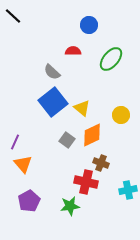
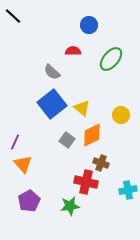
blue square: moved 1 px left, 2 px down
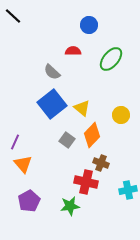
orange diamond: rotated 20 degrees counterclockwise
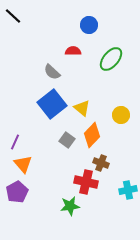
purple pentagon: moved 12 px left, 9 px up
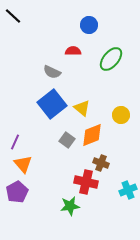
gray semicircle: rotated 18 degrees counterclockwise
orange diamond: rotated 25 degrees clockwise
cyan cross: rotated 12 degrees counterclockwise
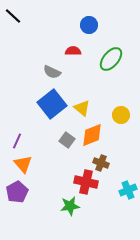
purple line: moved 2 px right, 1 px up
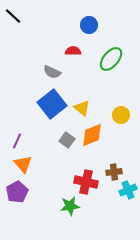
brown cross: moved 13 px right, 9 px down; rotated 28 degrees counterclockwise
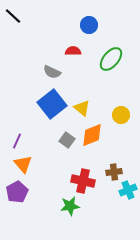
red cross: moved 3 px left, 1 px up
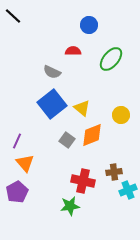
orange triangle: moved 2 px right, 1 px up
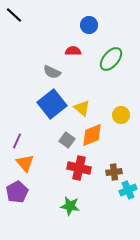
black line: moved 1 px right, 1 px up
red cross: moved 4 px left, 13 px up
green star: rotated 18 degrees clockwise
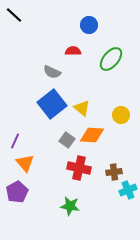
orange diamond: rotated 25 degrees clockwise
purple line: moved 2 px left
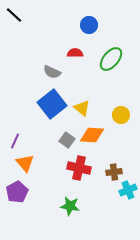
red semicircle: moved 2 px right, 2 px down
